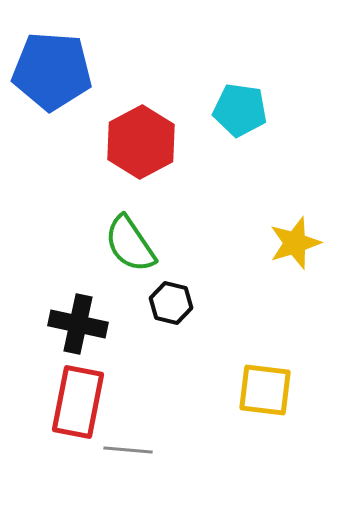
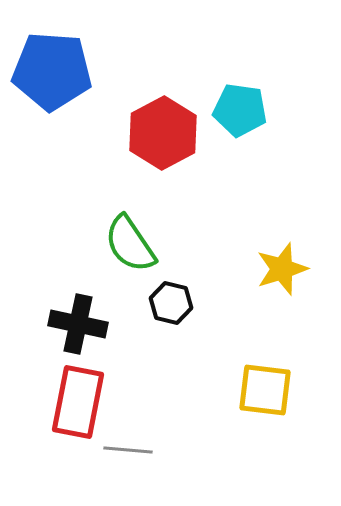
red hexagon: moved 22 px right, 9 px up
yellow star: moved 13 px left, 26 px down
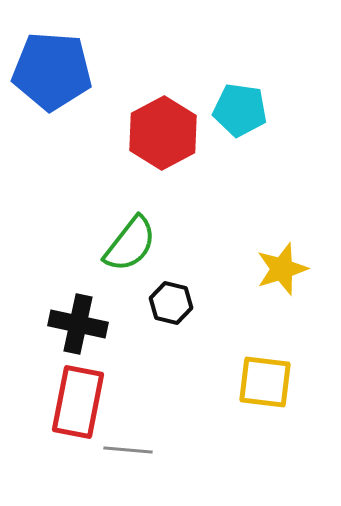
green semicircle: rotated 108 degrees counterclockwise
yellow square: moved 8 px up
